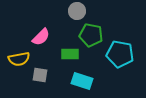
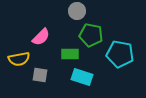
cyan rectangle: moved 4 px up
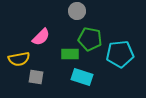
green pentagon: moved 1 px left, 4 px down
cyan pentagon: rotated 16 degrees counterclockwise
gray square: moved 4 px left, 2 px down
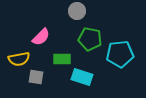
green rectangle: moved 8 px left, 5 px down
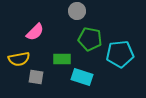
pink semicircle: moved 6 px left, 5 px up
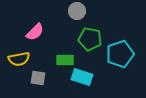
cyan pentagon: rotated 12 degrees counterclockwise
green rectangle: moved 3 px right, 1 px down
gray square: moved 2 px right, 1 px down
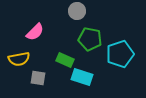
green rectangle: rotated 24 degrees clockwise
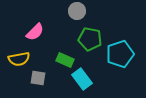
cyan rectangle: moved 2 px down; rotated 35 degrees clockwise
